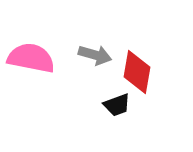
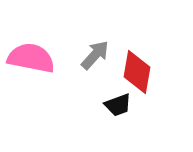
gray arrow: rotated 64 degrees counterclockwise
black trapezoid: moved 1 px right
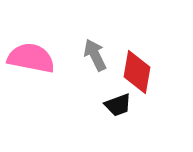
gray arrow: rotated 68 degrees counterclockwise
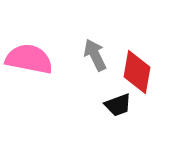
pink semicircle: moved 2 px left, 1 px down
